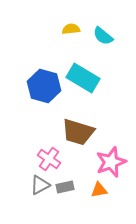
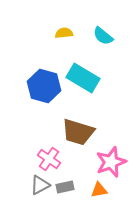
yellow semicircle: moved 7 px left, 4 px down
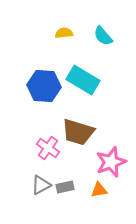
cyan semicircle: rotated 10 degrees clockwise
cyan rectangle: moved 2 px down
blue hexagon: rotated 12 degrees counterclockwise
pink cross: moved 1 px left, 11 px up
gray triangle: moved 1 px right
